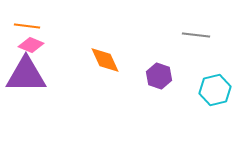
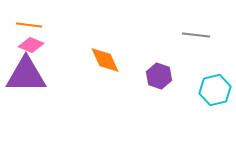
orange line: moved 2 px right, 1 px up
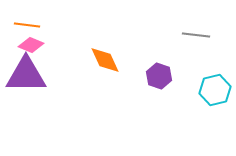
orange line: moved 2 px left
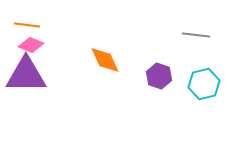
cyan hexagon: moved 11 px left, 6 px up
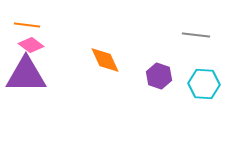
pink diamond: rotated 15 degrees clockwise
cyan hexagon: rotated 16 degrees clockwise
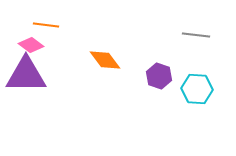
orange line: moved 19 px right
orange diamond: rotated 12 degrees counterclockwise
cyan hexagon: moved 7 px left, 5 px down
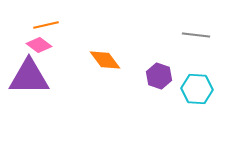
orange line: rotated 20 degrees counterclockwise
pink diamond: moved 8 px right
purple triangle: moved 3 px right, 2 px down
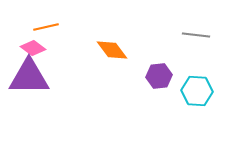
orange line: moved 2 px down
pink diamond: moved 6 px left, 3 px down
orange diamond: moved 7 px right, 10 px up
purple hexagon: rotated 25 degrees counterclockwise
cyan hexagon: moved 2 px down
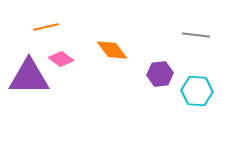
pink diamond: moved 28 px right, 11 px down
purple hexagon: moved 1 px right, 2 px up
